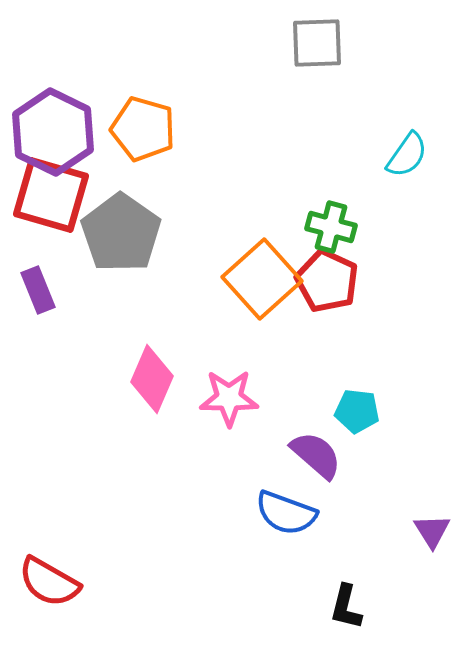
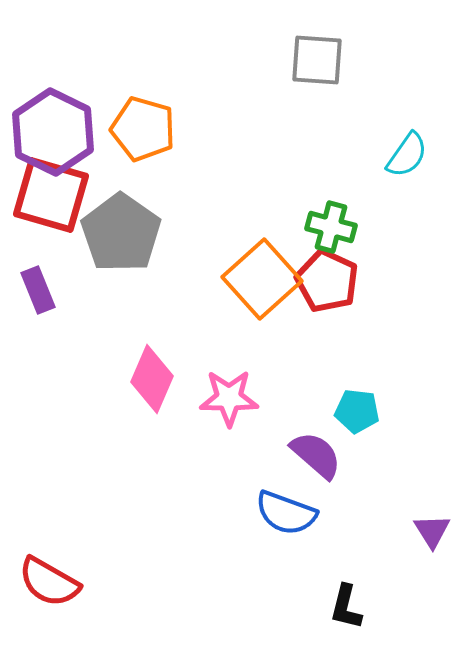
gray square: moved 17 px down; rotated 6 degrees clockwise
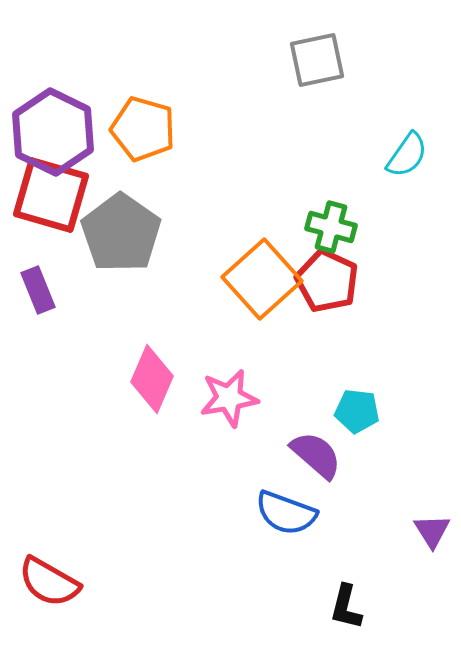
gray square: rotated 16 degrees counterclockwise
pink star: rotated 10 degrees counterclockwise
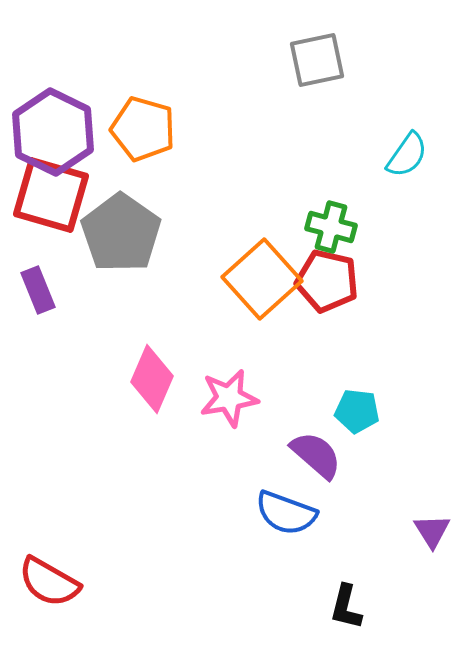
red pentagon: rotated 12 degrees counterclockwise
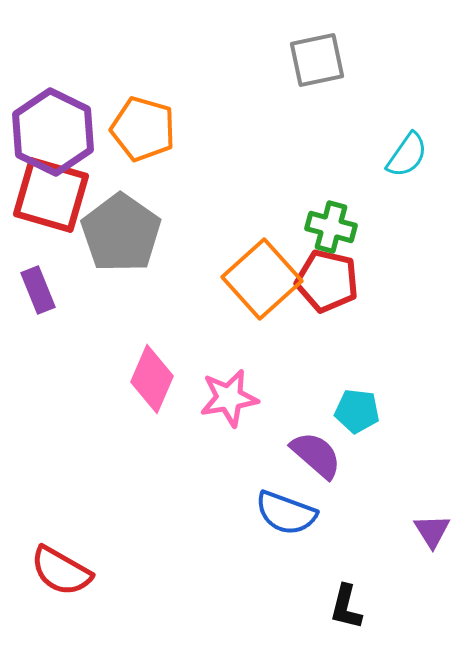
red semicircle: moved 12 px right, 11 px up
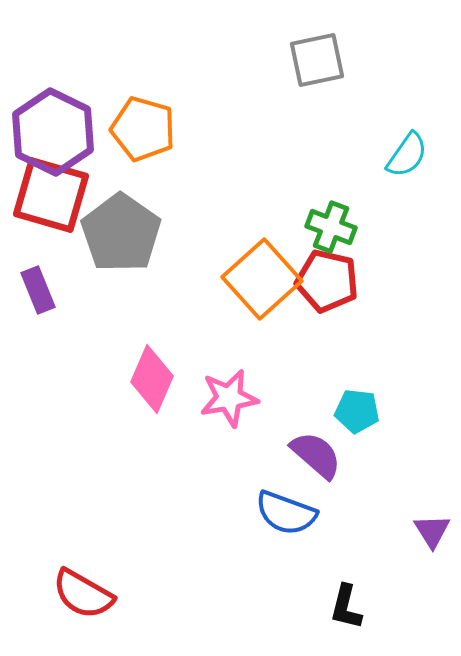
green cross: rotated 6 degrees clockwise
red semicircle: moved 22 px right, 23 px down
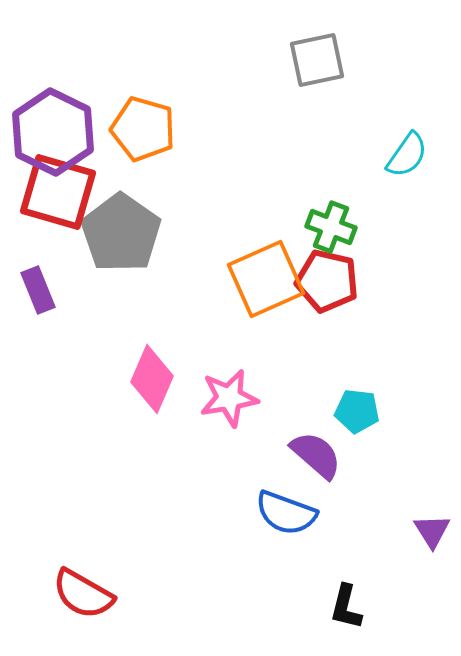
red square: moved 7 px right, 3 px up
orange square: moved 4 px right; rotated 18 degrees clockwise
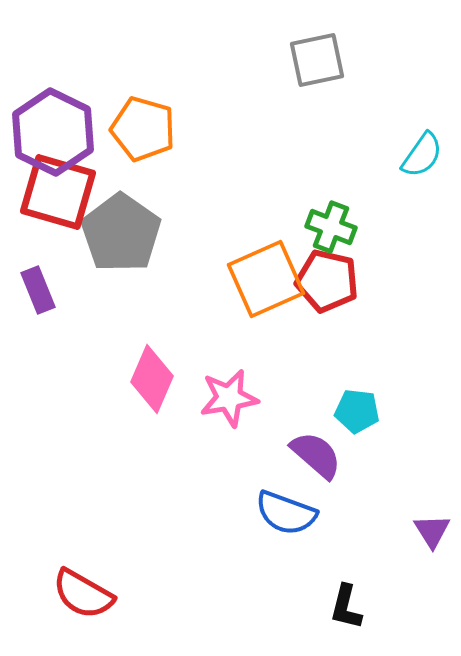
cyan semicircle: moved 15 px right
